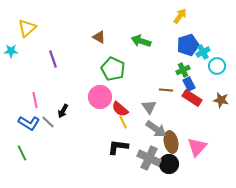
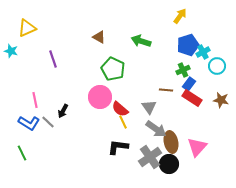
yellow triangle: rotated 18 degrees clockwise
cyan star: rotated 16 degrees clockwise
blue rectangle: rotated 64 degrees clockwise
gray cross: moved 1 px right, 1 px up; rotated 30 degrees clockwise
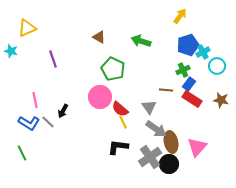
red rectangle: moved 1 px down
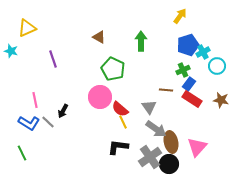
green arrow: rotated 72 degrees clockwise
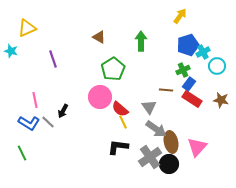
green pentagon: rotated 15 degrees clockwise
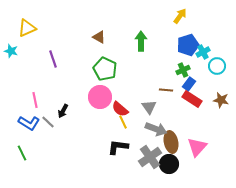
green pentagon: moved 8 px left; rotated 15 degrees counterclockwise
gray arrow: rotated 15 degrees counterclockwise
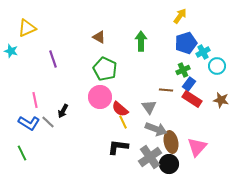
blue pentagon: moved 2 px left, 2 px up
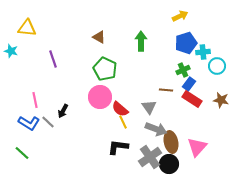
yellow arrow: rotated 28 degrees clockwise
yellow triangle: rotated 30 degrees clockwise
cyan cross: rotated 24 degrees clockwise
green line: rotated 21 degrees counterclockwise
